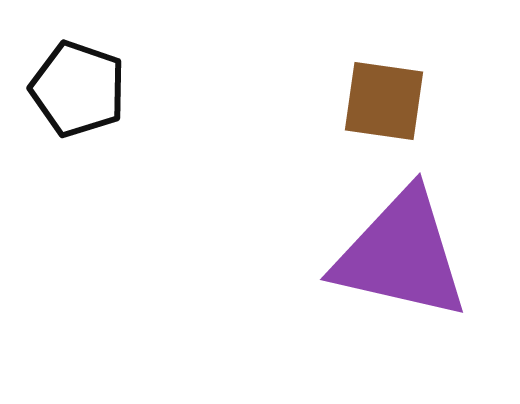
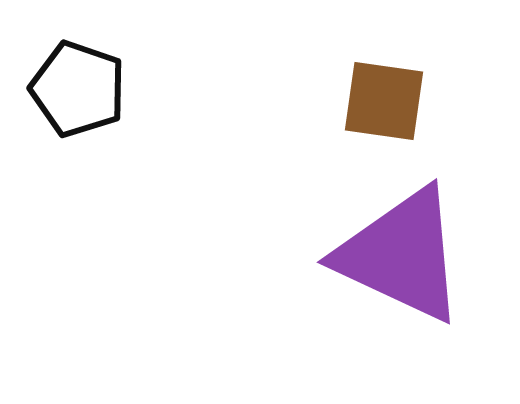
purple triangle: rotated 12 degrees clockwise
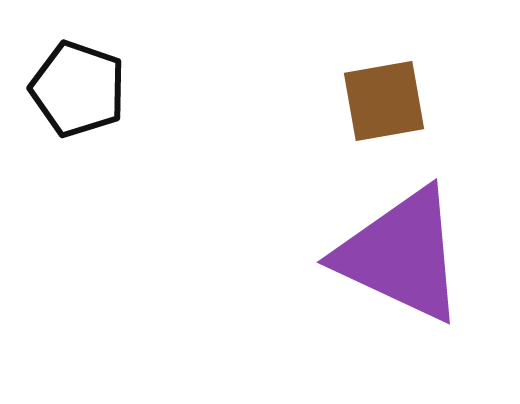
brown square: rotated 18 degrees counterclockwise
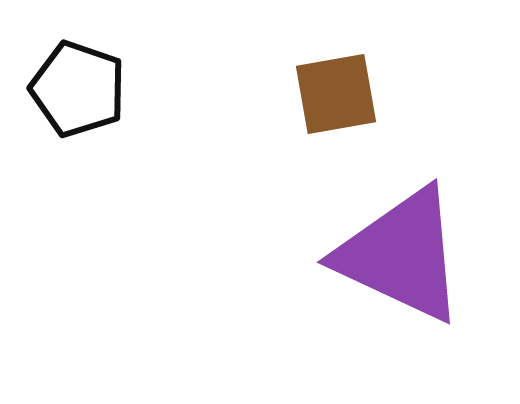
brown square: moved 48 px left, 7 px up
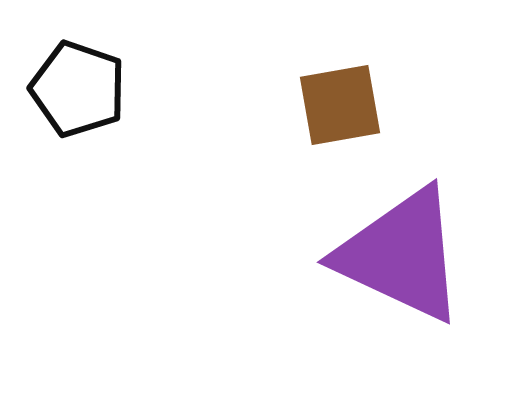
brown square: moved 4 px right, 11 px down
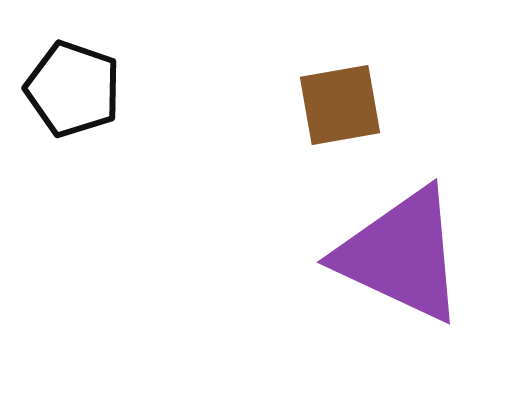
black pentagon: moved 5 px left
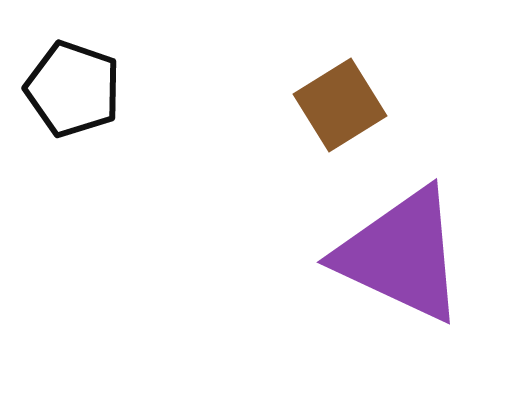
brown square: rotated 22 degrees counterclockwise
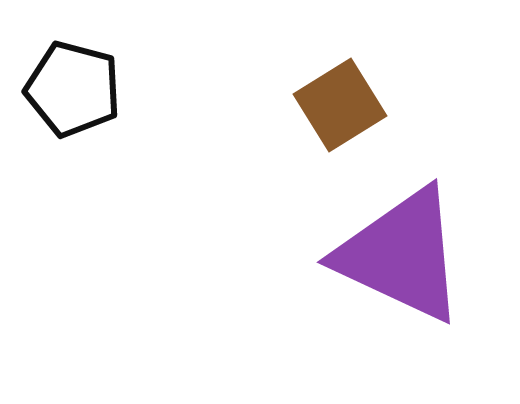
black pentagon: rotated 4 degrees counterclockwise
